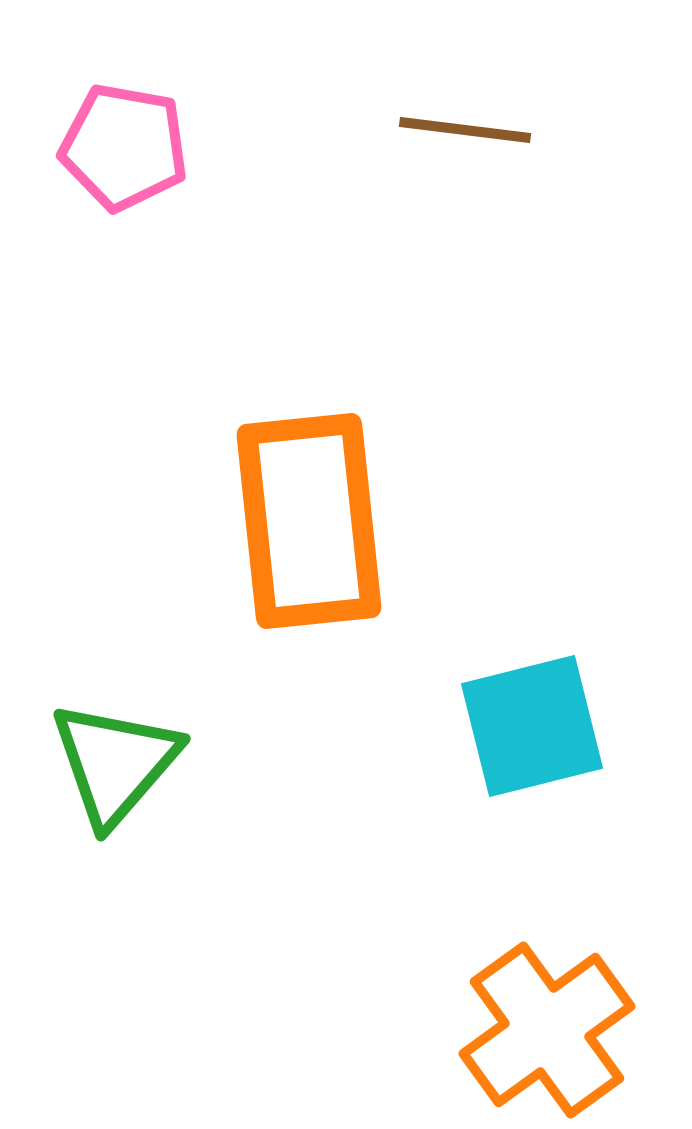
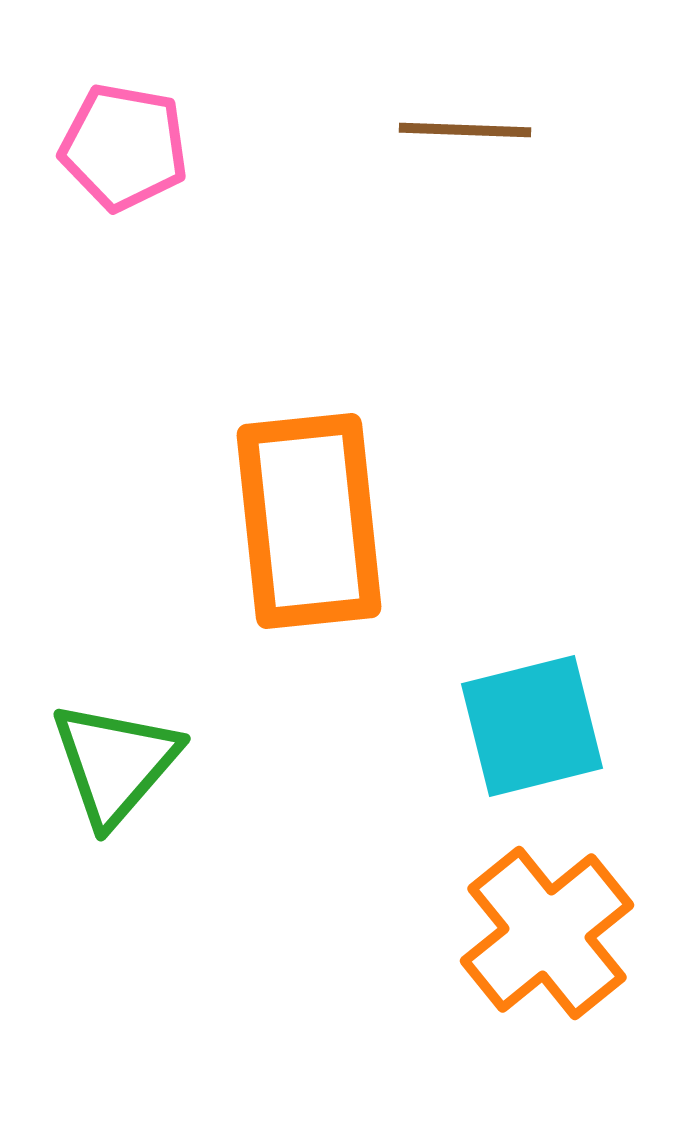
brown line: rotated 5 degrees counterclockwise
orange cross: moved 97 px up; rotated 3 degrees counterclockwise
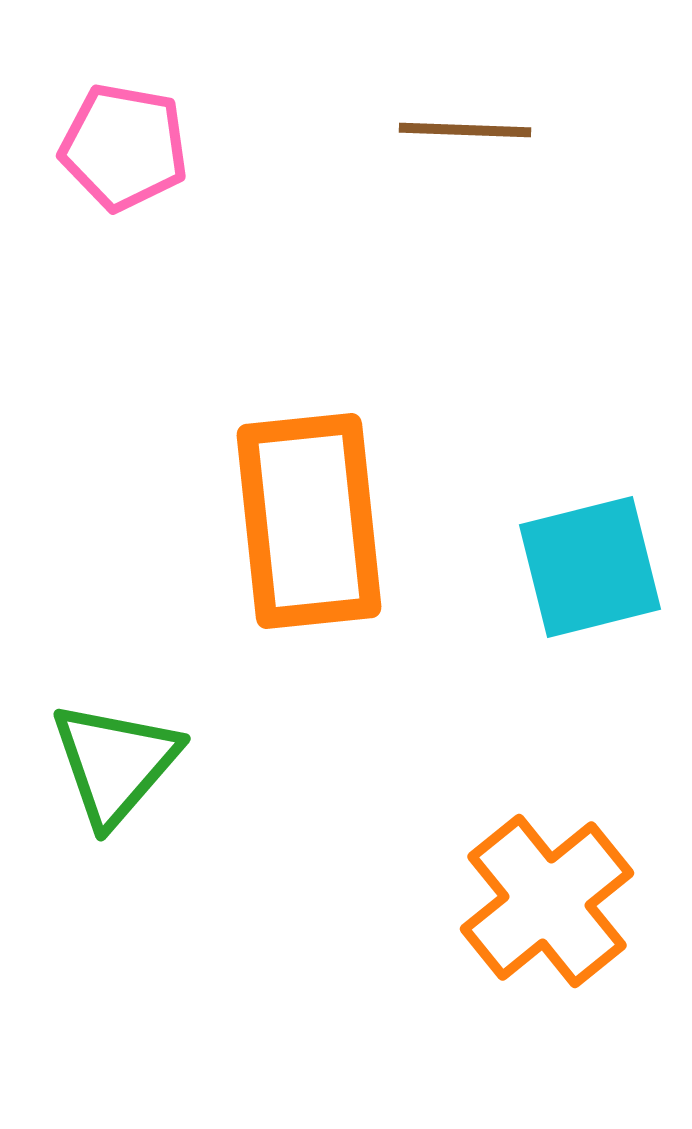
cyan square: moved 58 px right, 159 px up
orange cross: moved 32 px up
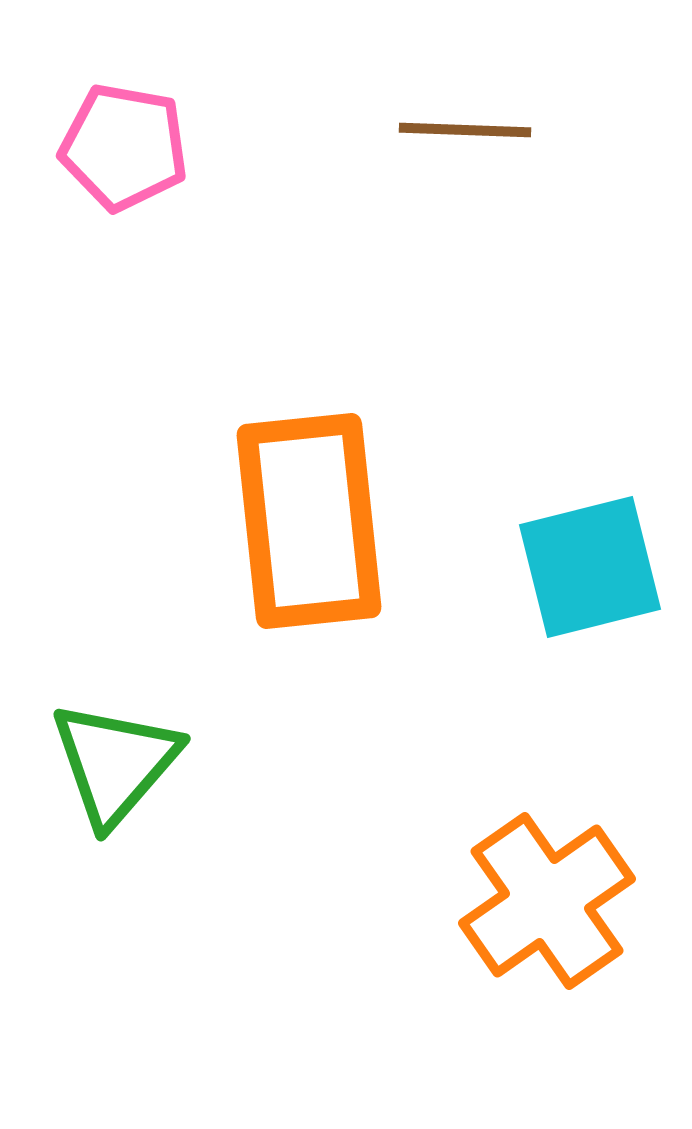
orange cross: rotated 4 degrees clockwise
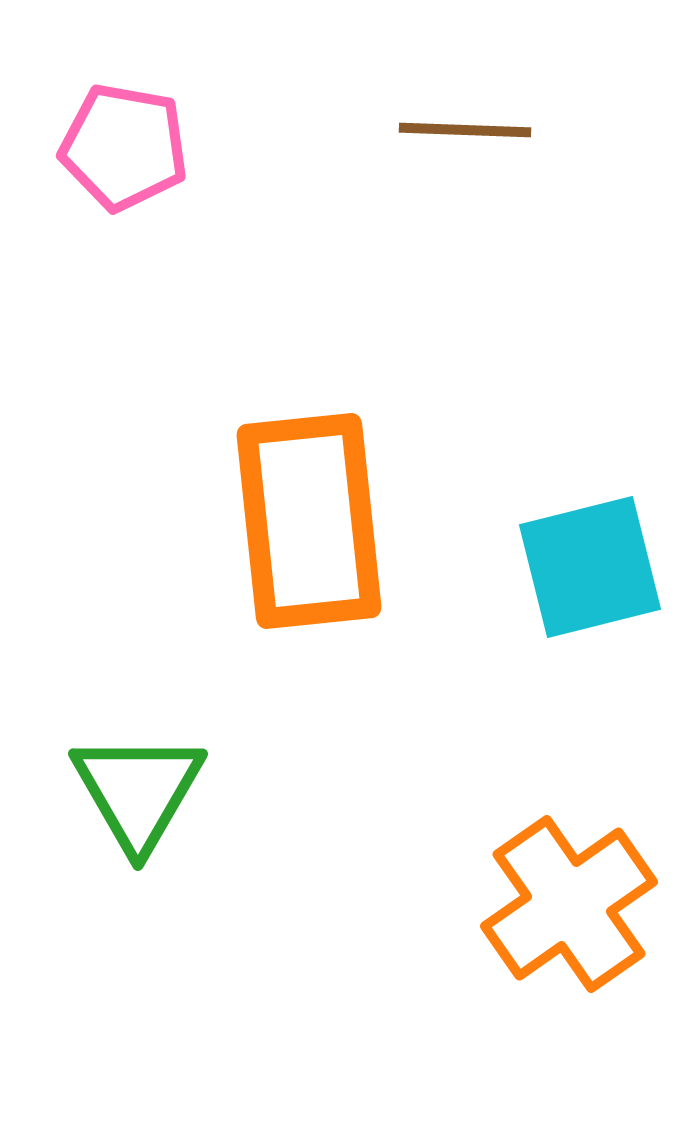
green triangle: moved 23 px right, 28 px down; rotated 11 degrees counterclockwise
orange cross: moved 22 px right, 3 px down
